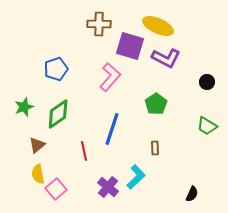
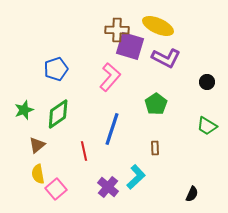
brown cross: moved 18 px right, 6 px down
green star: moved 3 px down
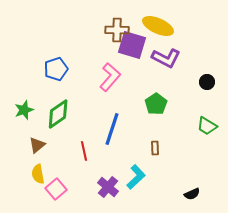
purple square: moved 2 px right, 1 px up
black semicircle: rotated 42 degrees clockwise
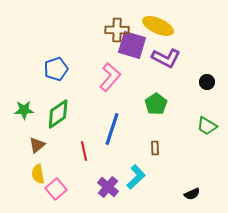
green star: rotated 18 degrees clockwise
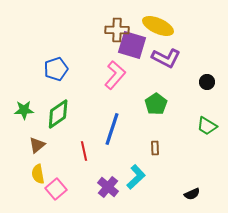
pink L-shape: moved 5 px right, 2 px up
